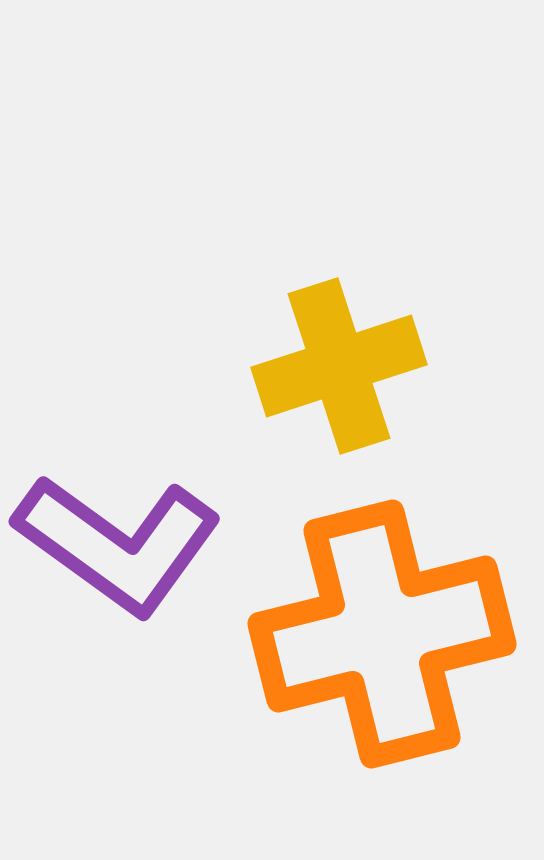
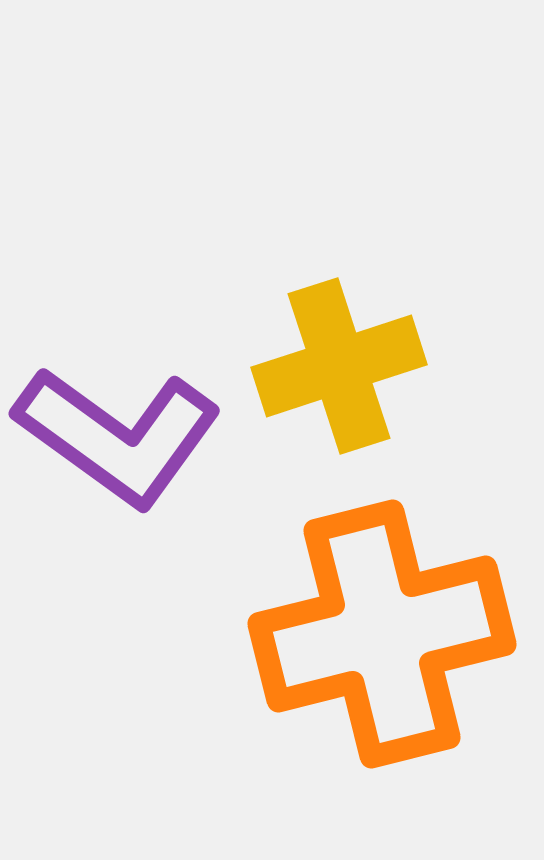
purple L-shape: moved 108 px up
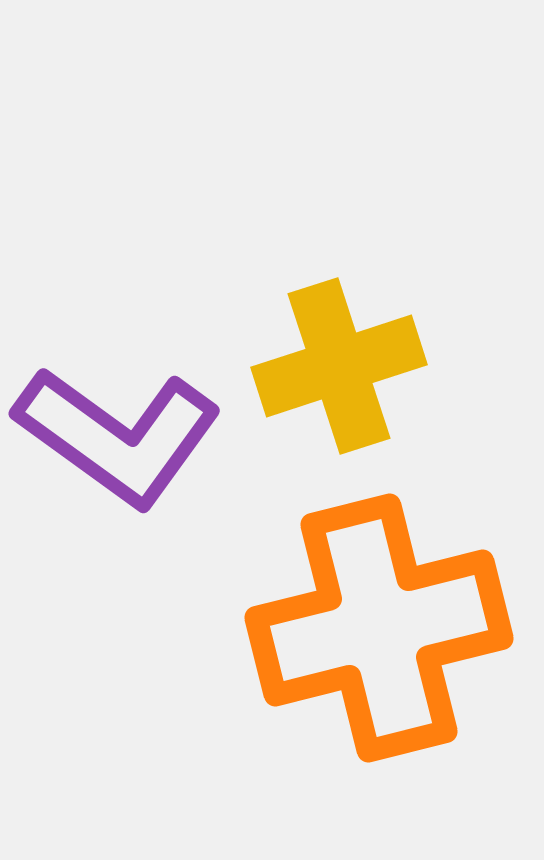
orange cross: moved 3 px left, 6 px up
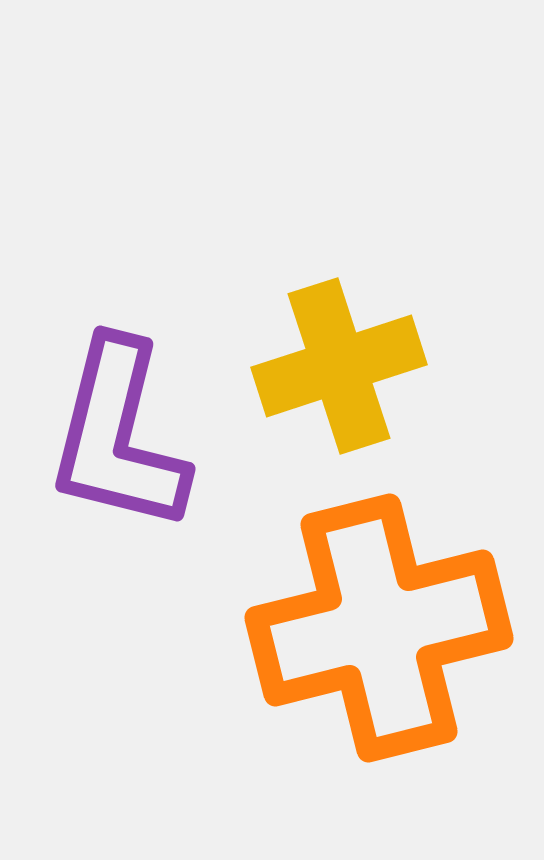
purple L-shape: rotated 68 degrees clockwise
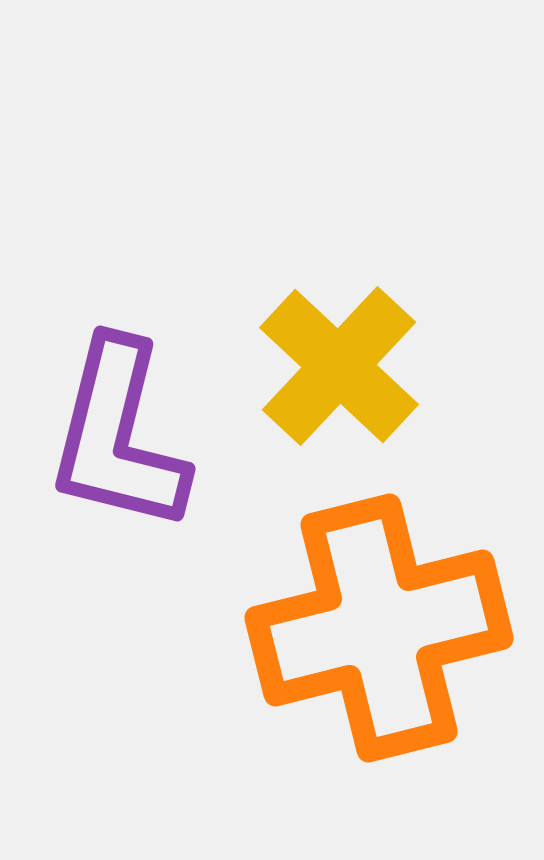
yellow cross: rotated 29 degrees counterclockwise
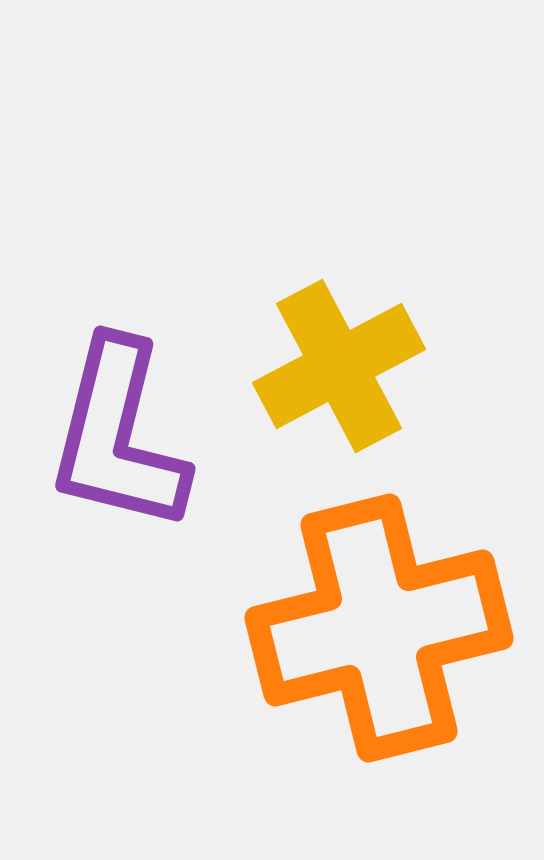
yellow cross: rotated 19 degrees clockwise
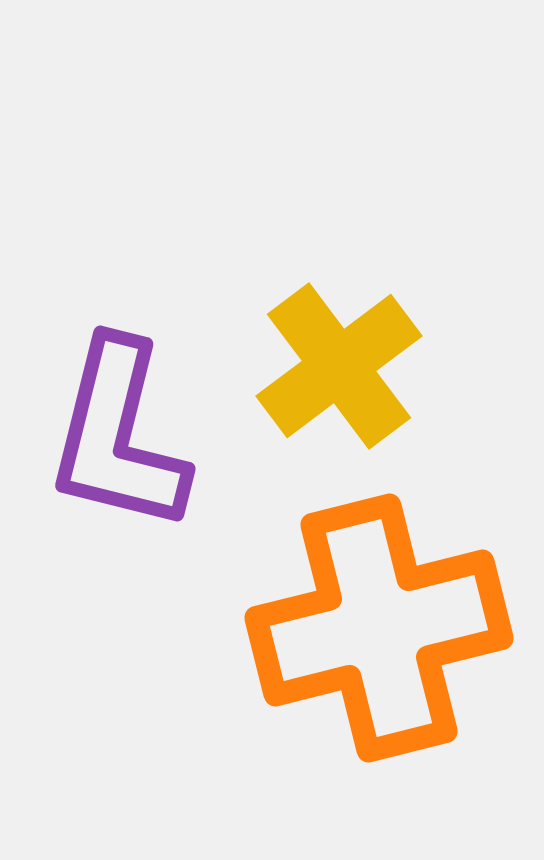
yellow cross: rotated 9 degrees counterclockwise
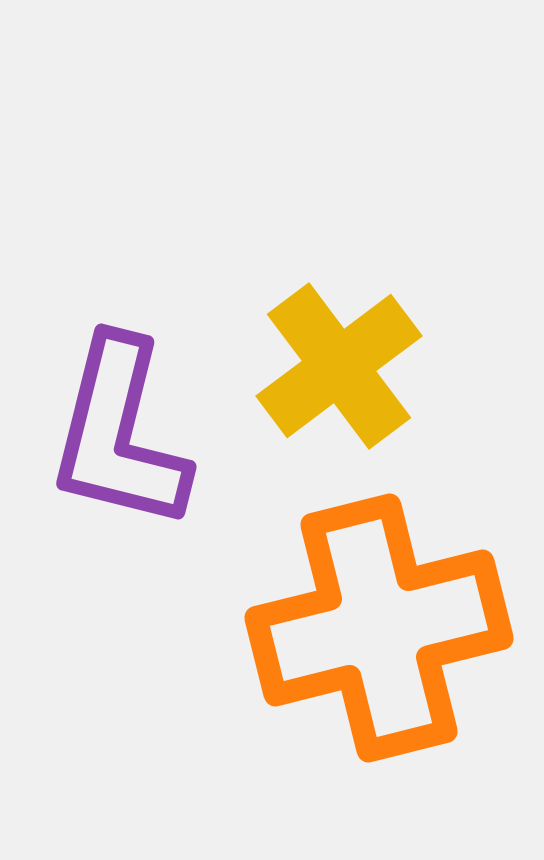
purple L-shape: moved 1 px right, 2 px up
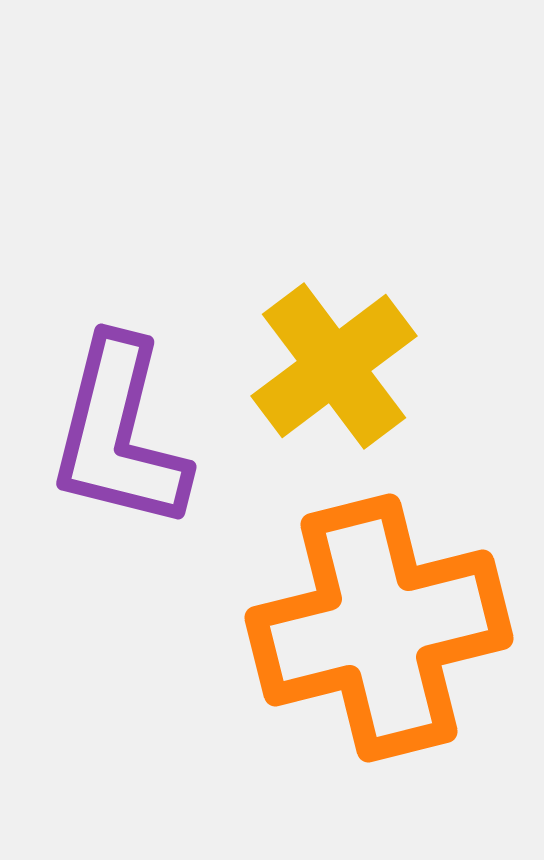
yellow cross: moved 5 px left
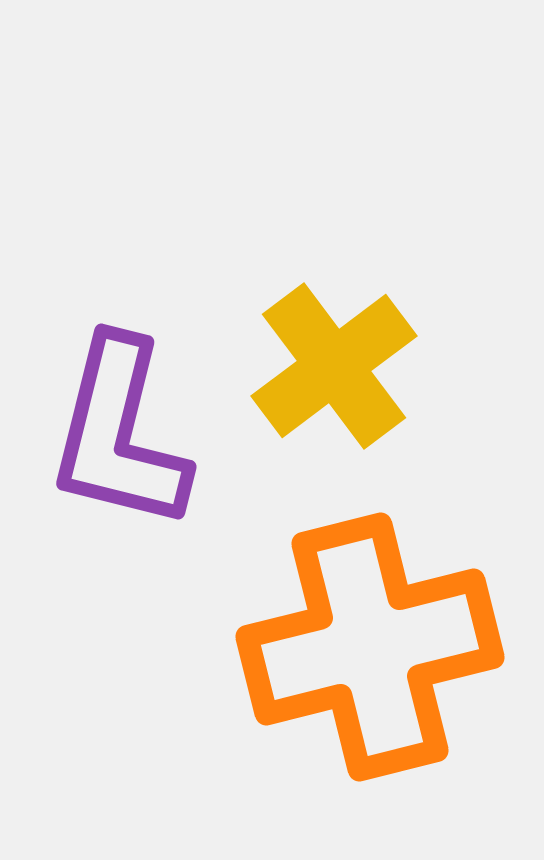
orange cross: moved 9 px left, 19 px down
